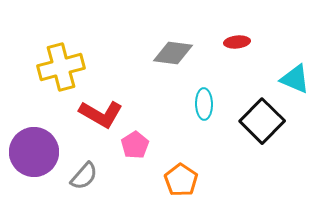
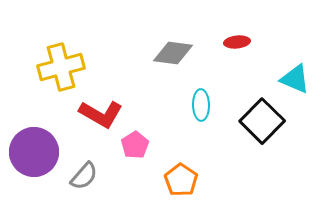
cyan ellipse: moved 3 px left, 1 px down
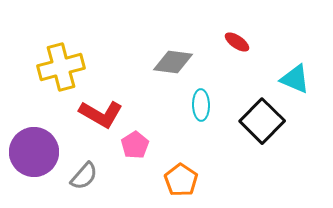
red ellipse: rotated 40 degrees clockwise
gray diamond: moved 9 px down
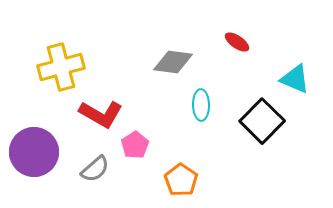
gray semicircle: moved 11 px right, 7 px up; rotated 8 degrees clockwise
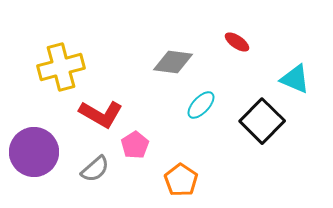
cyan ellipse: rotated 44 degrees clockwise
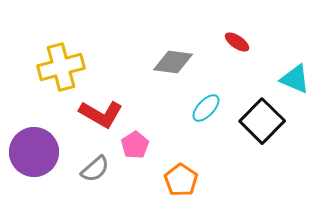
cyan ellipse: moved 5 px right, 3 px down
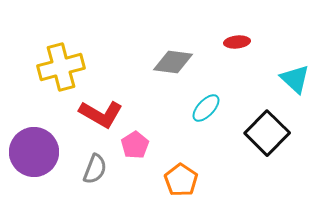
red ellipse: rotated 40 degrees counterclockwise
cyan triangle: rotated 20 degrees clockwise
black square: moved 5 px right, 12 px down
gray semicircle: rotated 28 degrees counterclockwise
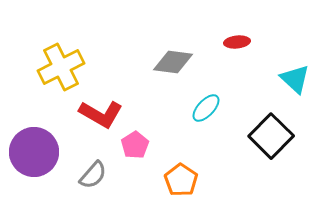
yellow cross: rotated 12 degrees counterclockwise
black square: moved 4 px right, 3 px down
gray semicircle: moved 2 px left, 6 px down; rotated 20 degrees clockwise
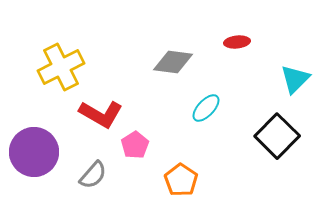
cyan triangle: rotated 32 degrees clockwise
black square: moved 6 px right
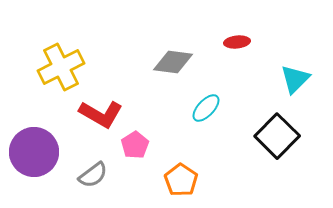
gray semicircle: rotated 12 degrees clockwise
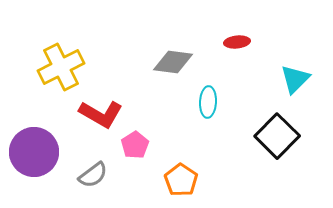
cyan ellipse: moved 2 px right, 6 px up; rotated 40 degrees counterclockwise
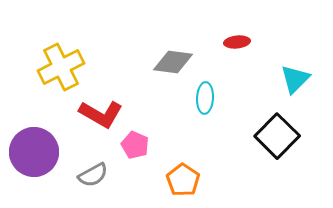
cyan ellipse: moved 3 px left, 4 px up
pink pentagon: rotated 16 degrees counterclockwise
gray semicircle: rotated 8 degrees clockwise
orange pentagon: moved 2 px right
